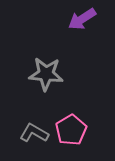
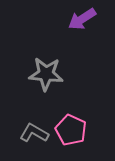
pink pentagon: rotated 16 degrees counterclockwise
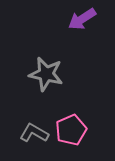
gray star: rotated 8 degrees clockwise
pink pentagon: rotated 24 degrees clockwise
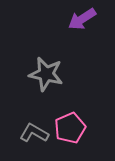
pink pentagon: moved 1 px left, 2 px up
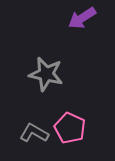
purple arrow: moved 1 px up
pink pentagon: rotated 24 degrees counterclockwise
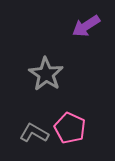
purple arrow: moved 4 px right, 8 px down
gray star: rotated 20 degrees clockwise
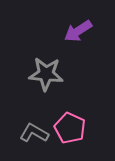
purple arrow: moved 8 px left, 5 px down
gray star: rotated 28 degrees counterclockwise
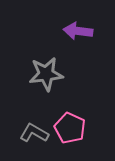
purple arrow: rotated 40 degrees clockwise
gray star: rotated 12 degrees counterclockwise
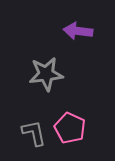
gray L-shape: rotated 48 degrees clockwise
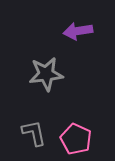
purple arrow: rotated 16 degrees counterclockwise
pink pentagon: moved 6 px right, 11 px down
